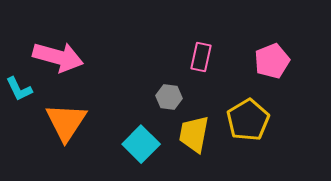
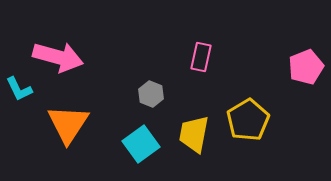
pink pentagon: moved 34 px right, 6 px down
gray hexagon: moved 18 px left, 3 px up; rotated 15 degrees clockwise
orange triangle: moved 2 px right, 2 px down
cyan square: rotated 9 degrees clockwise
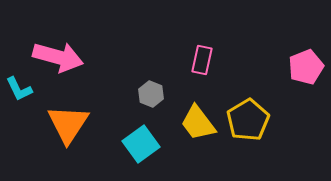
pink rectangle: moved 1 px right, 3 px down
yellow trapezoid: moved 4 px right, 11 px up; rotated 48 degrees counterclockwise
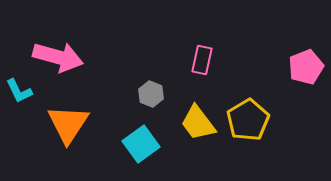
cyan L-shape: moved 2 px down
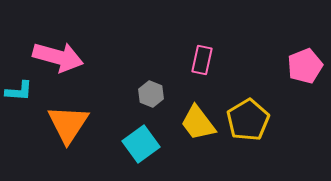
pink pentagon: moved 1 px left, 1 px up
cyan L-shape: rotated 60 degrees counterclockwise
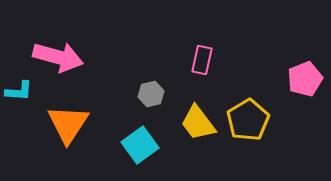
pink pentagon: moved 13 px down
gray hexagon: rotated 25 degrees clockwise
cyan square: moved 1 px left, 1 px down
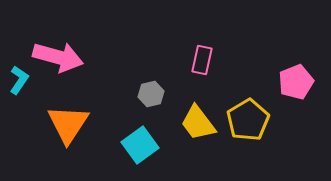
pink pentagon: moved 9 px left, 3 px down
cyan L-shape: moved 11 px up; rotated 60 degrees counterclockwise
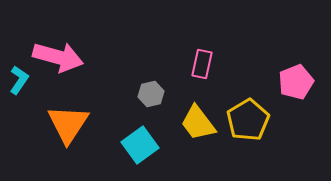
pink rectangle: moved 4 px down
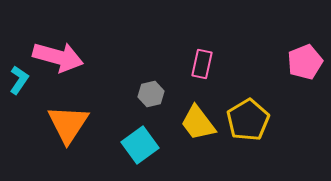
pink pentagon: moved 9 px right, 20 px up
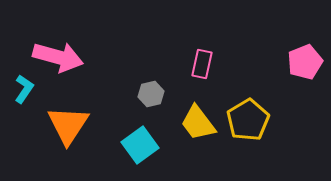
cyan L-shape: moved 5 px right, 9 px down
orange triangle: moved 1 px down
